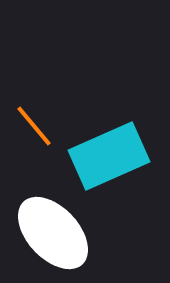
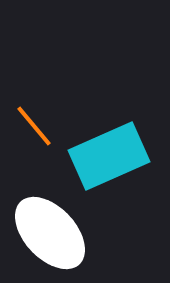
white ellipse: moved 3 px left
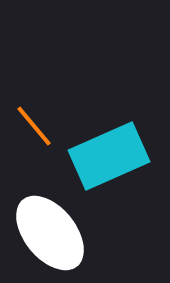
white ellipse: rotated 4 degrees clockwise
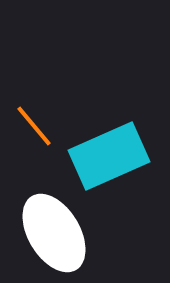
white ellipse: moved 4 px right; rotated 8 degrees clockwise
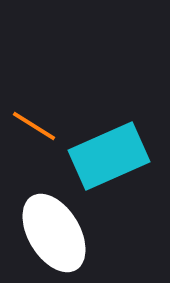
orange line: rotated 18 degrees counterclockwise
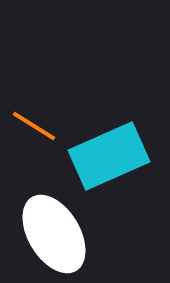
white ellipse: moved 1 px down
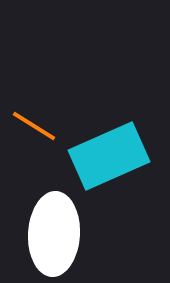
white ellipse: rotated 34 degrees clockwise
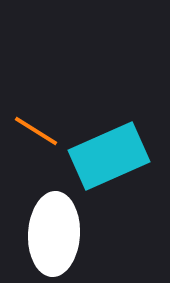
orange line: moved 2 px right, 5 px down
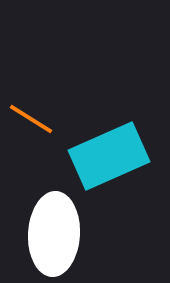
orange line: moved 5 px left, 12 px up
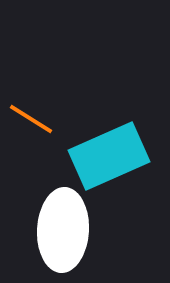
white ellipse: moved 9 px right, 4 px up
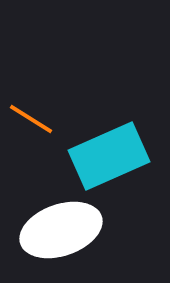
white ellipse: moved 2 px left; rotated 68 degrees clockwise
